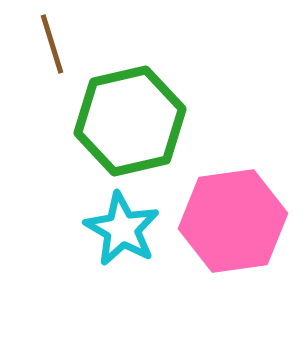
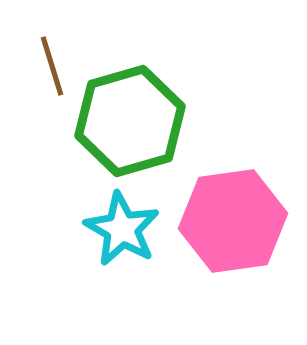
brown line: moved 22 px down
green hexagon: rotated 3 degrees counterclockwise
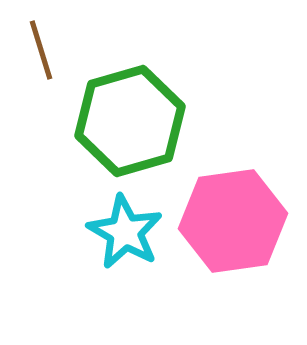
brown line: moved 11 px left, 16 px up
cyan star: moved 3 px right, 3 px down
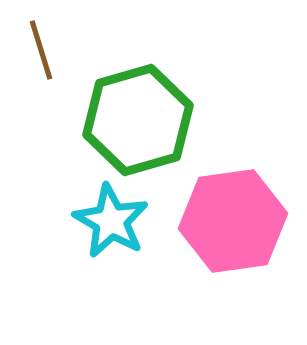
green hexagon: moved 8 px right, 1 px up
cyan star: moved 14 px left, 11 px up
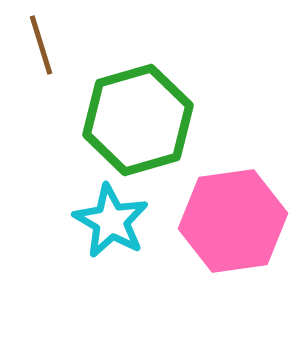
brown line: moved 5 px up
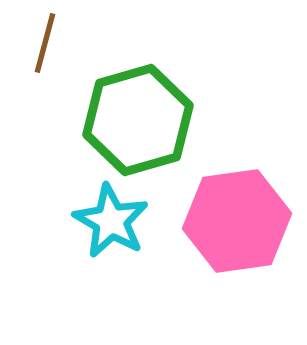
brown line: moved 4 px right, 2 px up; rotated 32 degrees clockwise
pink hexagon: moved 4 px right
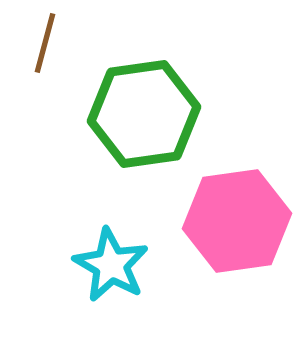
green hexagon: moved 6 px right, 6 px up; rotated 8 degrees clockwise
cyan star: moved 44 px down
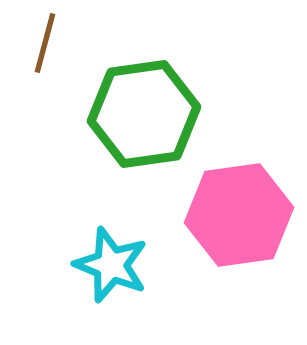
pink hexagon: moved 2 px right, 6 px up
cyan star: rotated 8 degrees counterclockwise
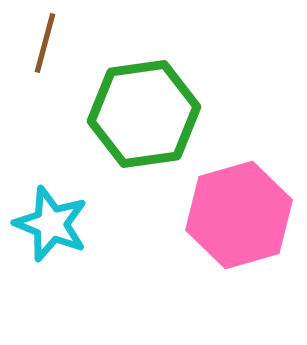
pink hexagon: rotated 8 degrees counterclockwise
cyan star: moved 60 px left, 41 px up
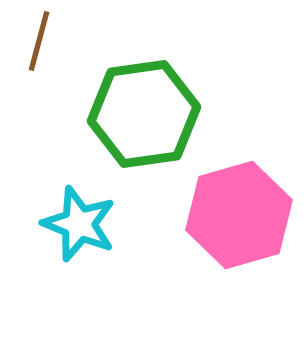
brown line: moved 6 px left, 2 px up
cyan star: moved 28 px right
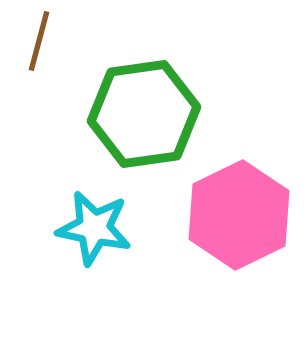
pink hexagon: rotated 10 degrees counterclockwise
cyan star: moved 15 px right, 4 px down; rotated 10 degrees counterclockwise
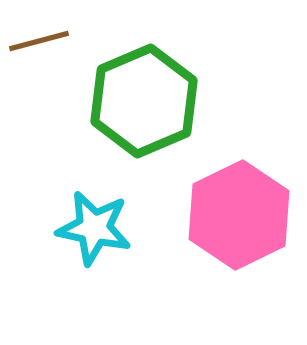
brown line: rotated 60 degrees clockwise
green hexagon: moved 13 px up; rotated 15 degrees counterclockwise
